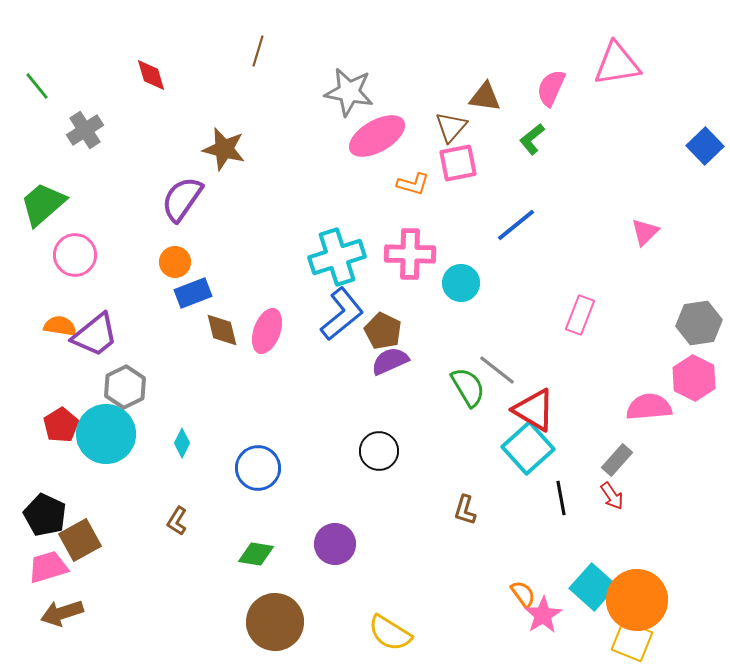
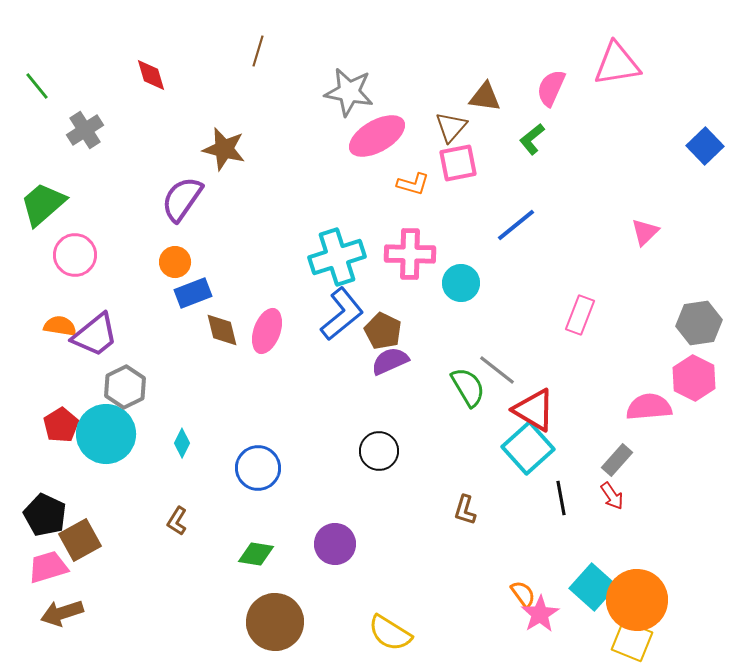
pink star at (543, 615): moved 3 px left, 1 px up
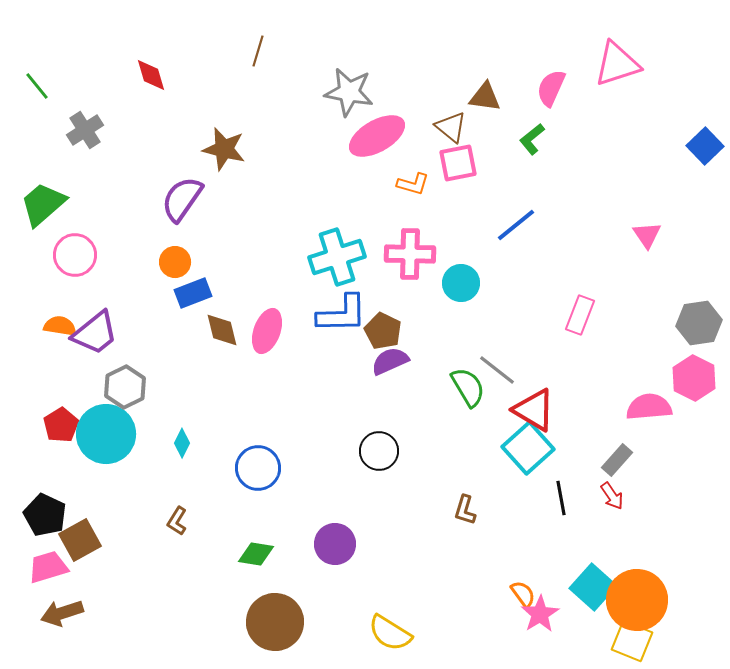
pink triangle at (617, 64): rotated 9 degrees counterclockwise
brown triangle at (451, 127): rotated 32 degrees counterclockwise
pink triangle at (645, 232): moved 2 px right, 3 px down; rotated 20 degrees counterclockwise
blue L-shape at (342, 314): rotated 38 degrees clockwise
purple trapezoid at (95, 335): moved 2 px up
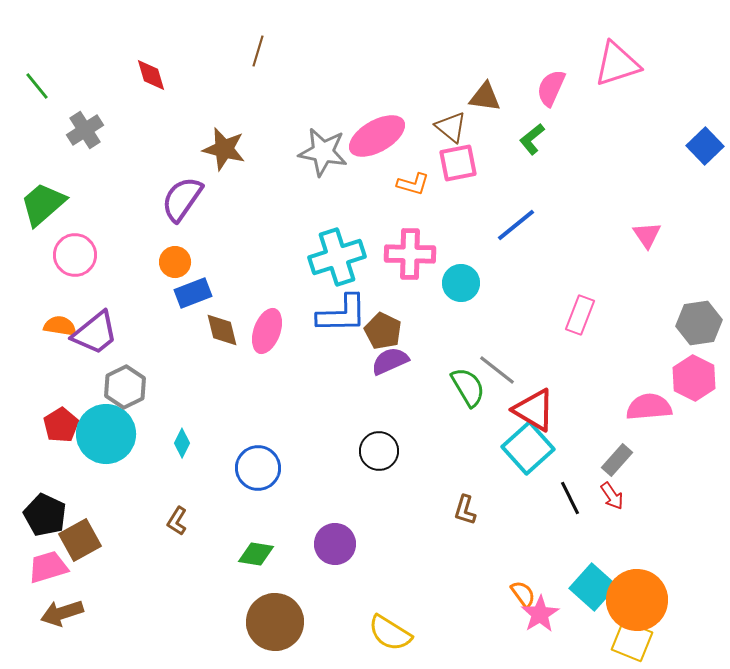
gray star at (349, 92): moved 26 px left, 60 px down
black line at (561, 498): moved 9 px right; rotated 16 degrees counterclockwise
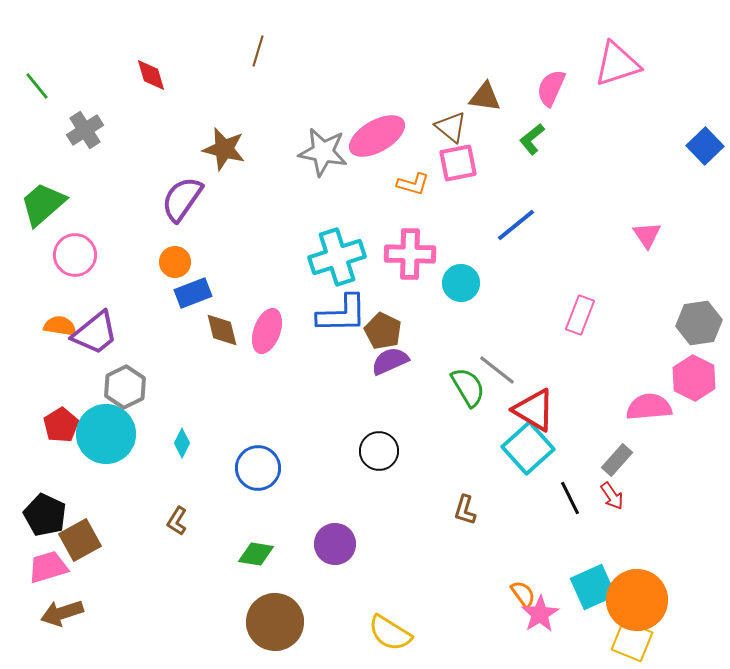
cyan square at (593, 587): rotated 24 degrees clockwise
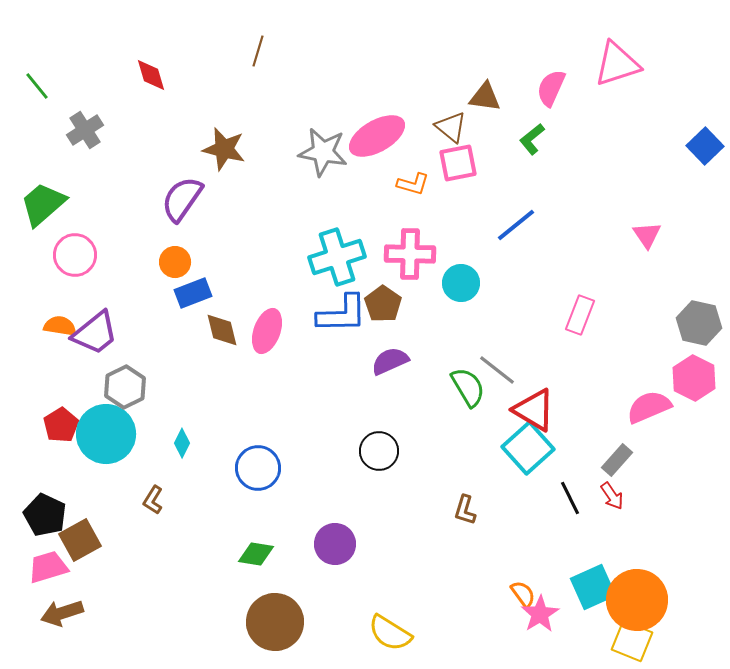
gray hexagon at (699, 323): rotated 21 degrees clockwise
brown pentagon at (383, 331): moved 27 px up; rotated 9 degrees clockwise
pink semicircle at (649, 407): rotated 18 degrees counterclockwise
brown L-shape at (177, 521): moved 24 px left, 21 px up
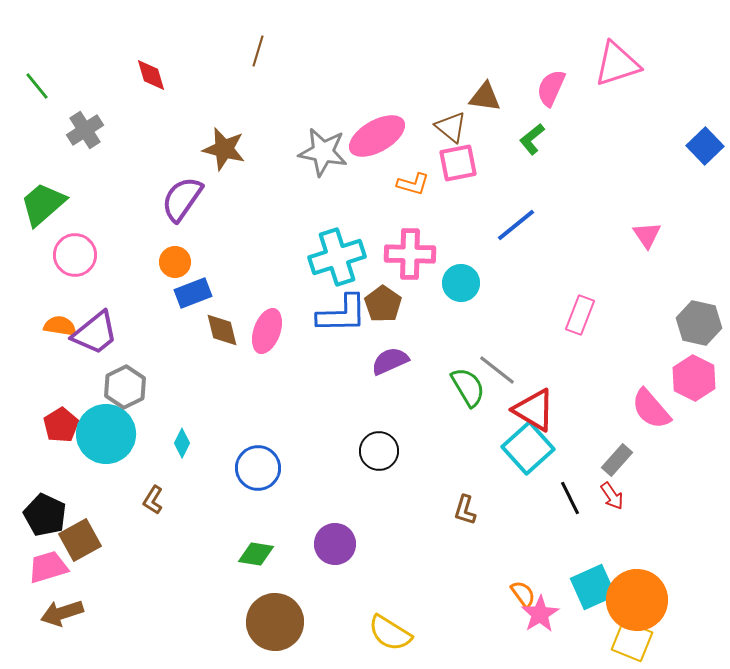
pink semicircle at (649, 407): moved 2 px right, 2 px down; rotated 108 degrees counterclockwise
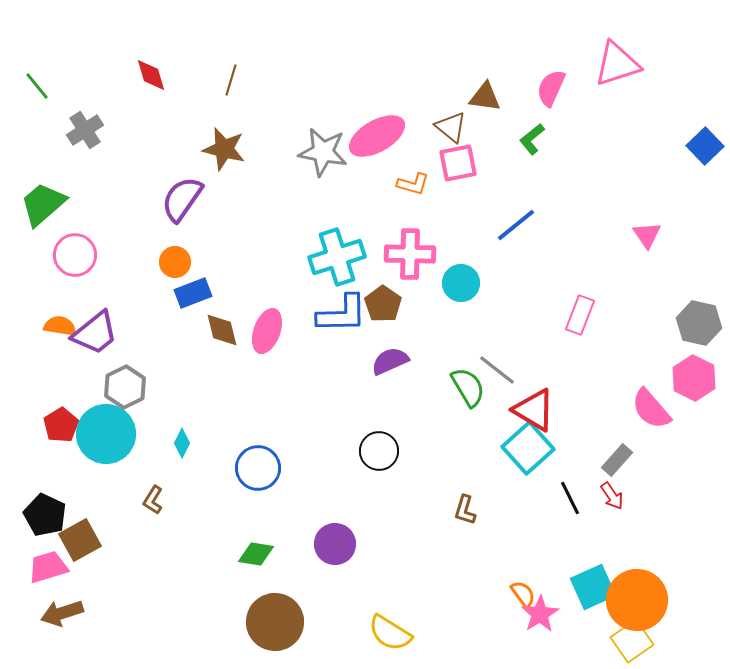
brown line at (258, 51): moved 27 px left, 29 px down
yellow square at (632, 641): rotated 33 degrees clockwise
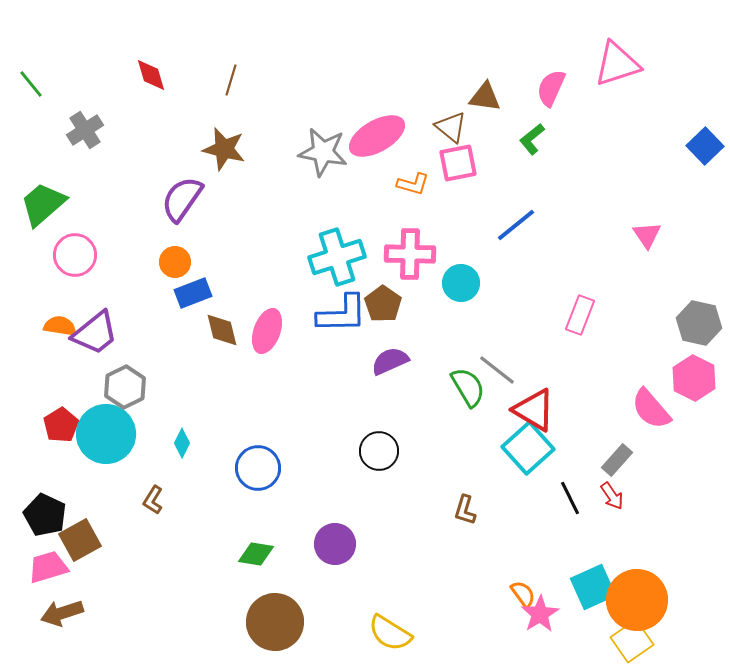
green line at (37, 86): moved 6 px left, 2 px up
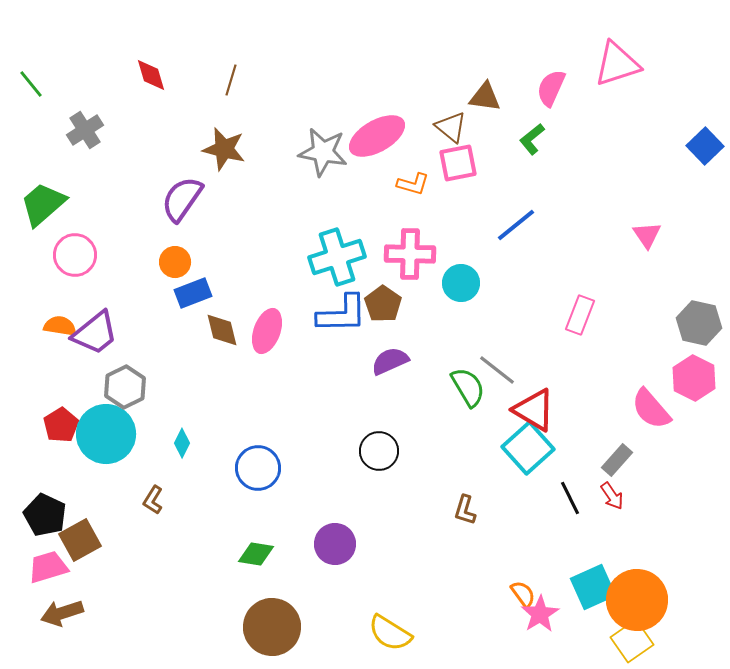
brown circle at (275, 622): moved 3 px left, 5 px down
